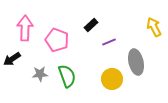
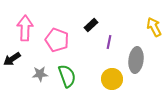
purple line: rotated 56 degrees counterclockwise
gray ellipse: moved 2 px up; rotated 20 degrees clockwise
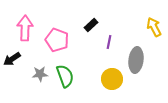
green semicircle: moved 2 px left
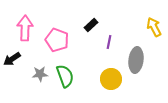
yellow circle: moved 1 px left
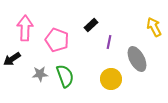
gray ellipse: moved 1 px right, 1 px up; rotated 35 degrees counterclockwise
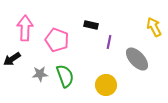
black rectangle: rotated 56 degrees clockwise
gray ellipse: rotated 15 degrees counterclockwise
yellow circle: moved 5 px left, 6 px down
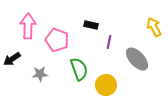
pink arrow: moved 3 px right, 2 px up
green semicircle: moved 14 px right, 7 px up
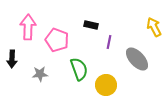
pink arrow: moved 1 px down
black arrow: rotated 54 degrees counterclockwise
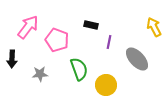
pink arrow: rotated 35 degrees clockwise
